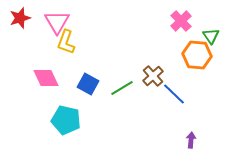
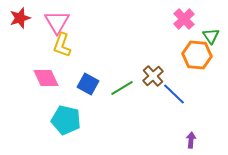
pink cross: moved 3 px right, 2 px up
yellow L-shape: moved 4 px left, 3 px down
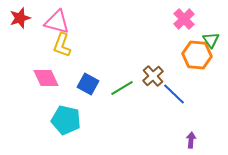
pink triangle: rotated 44 degrees counterclockwise
green triangle: moved 4 px down
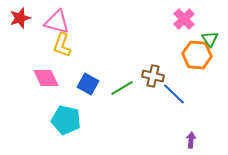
green triangle: moved 1 px left, 1 px up
brown cross: rotated 35 degrees counterclockwise
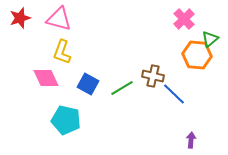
pink triangle: moved 2 px right, 3 px up
green triangle: rotated 24 degrees clockwise
yellow L-shape: moved 7 px down
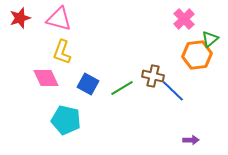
orange hexagon: rotated 12 degrees counterclockwise
blue line: moved 1 px left, 3 px up
purple arrow: rotated 84 degrees clockwise
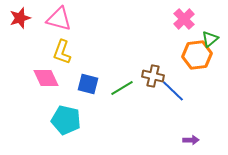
blue square: rotated 15 degrees counterclockwise
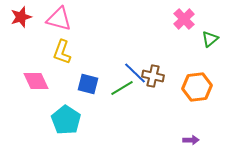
red star: moved 1 px right, 1 px up
orange hexagon: moved 32 px down
pink diamond: moved 10 px left, 3 px down
blue line: moved 38 px left, 18 px up
cyan pentagon: rotated 20 degrees clockwise
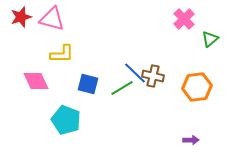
pink triangle: moved 7 px left
yellow L-shape: moved 2 px down; rotated 110 degrees counterclockwise
cyan pentagon: rotated 12 degrees counterclockwise
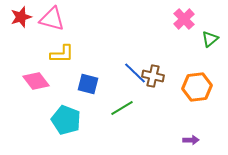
pink diamond: rotated 12 degrees counterclockwise
green line: moved 20 px down
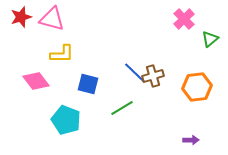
brown cross: rotated 30 degrees counterclockwise
